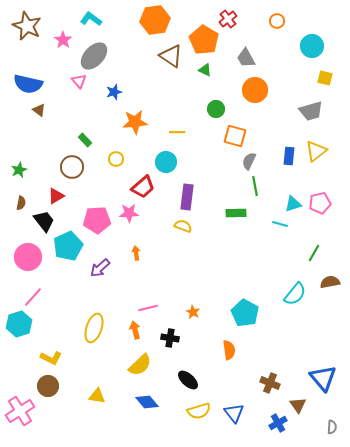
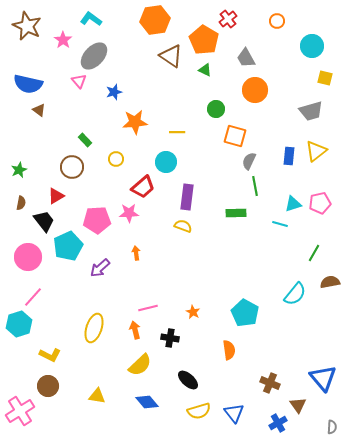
yellow L-shape at (51, 358): moved 1 px left, 3 px up
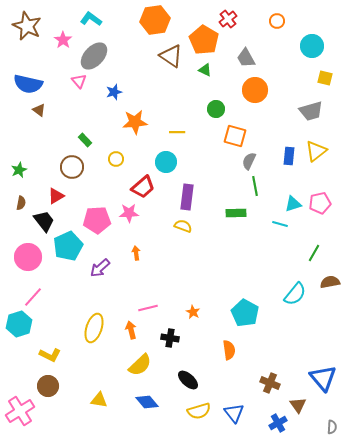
orange arrow at (135, 330): moved 4 px left
yellow triangle at (97, 396): moved 2 px right, 4 px down
